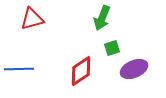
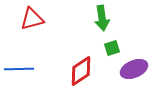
green arrow: rotated 30 degrees counterclockwise
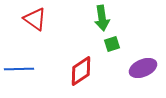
red triangle: moved 3 px right; rotated 50 degrees clockwise
green square: moved 4 px up
purple ellipse: moved 9 px right, 1 px up
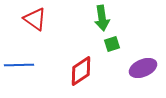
blue line: moved 4 px up
